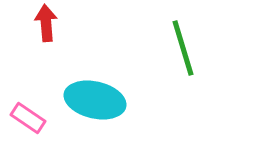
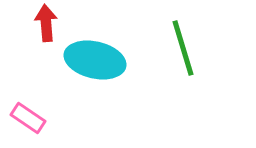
cyan ellipse: moved 40 px up
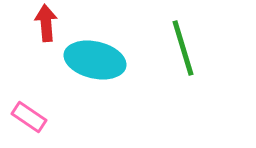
pink rectangle: moved 1 px right, 1 px up
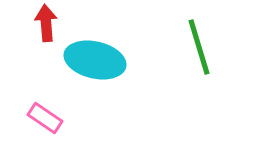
green line: moved 16 px right, 1 px up
pink rectangle: moved 16 px right, 1 px down
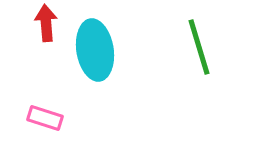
cyan ellipse: moved 10 px up; rotated 68 degrees clockwise
pink rectangle: rotated 16 degrees counterclockwise
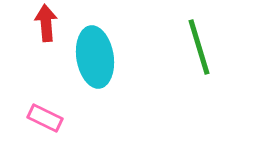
cyan ellipse: moved 7 px down
pink rectangle: rotated 8 degrees clockwise
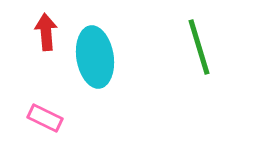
red arrow: moved 9 px down
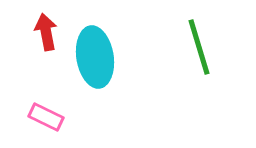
red arrow: rotated 6 degrees counterclockwise
pink rectangle: moved 1 px right, 1 px up
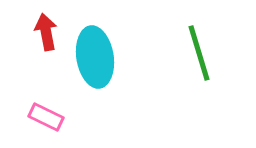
green line: moved 6 px down
